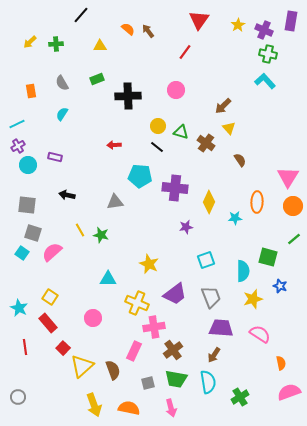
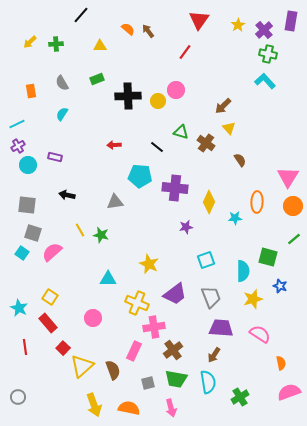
purple cross at (264, 30): rotated 24 degrees clockwise
yellow circle at (158, 126): moved 25 px up
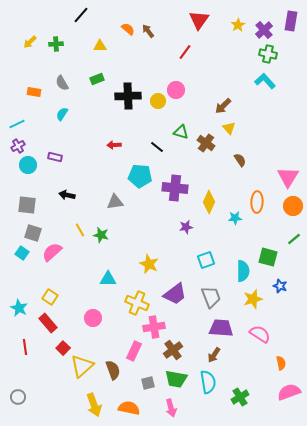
orange rectangle at (31, 91): moved 3 px right, 1 px down; rotated 72 degrees counterclockwise
